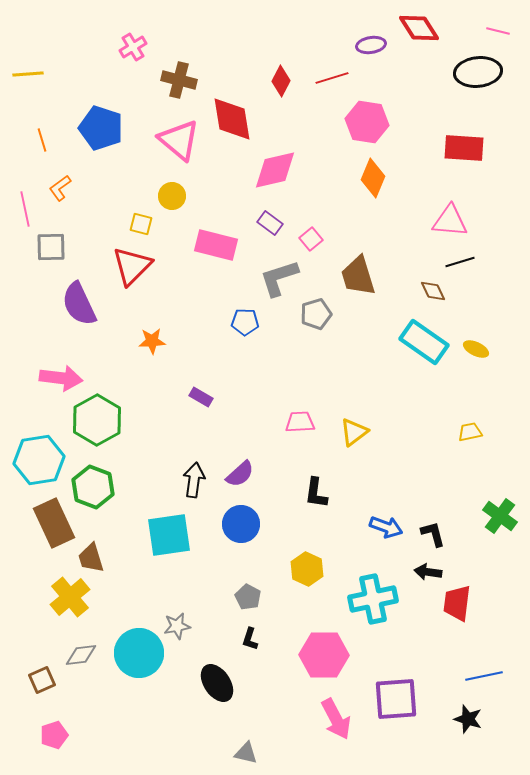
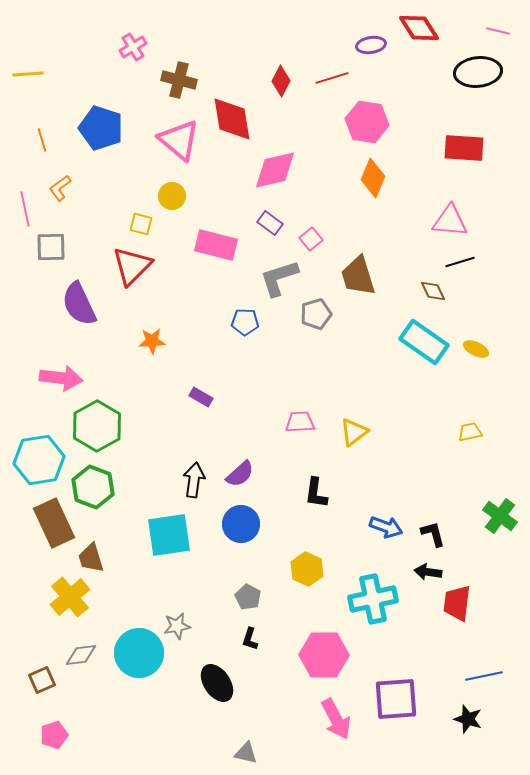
green hexagon at (97, 420): moved 6 px down
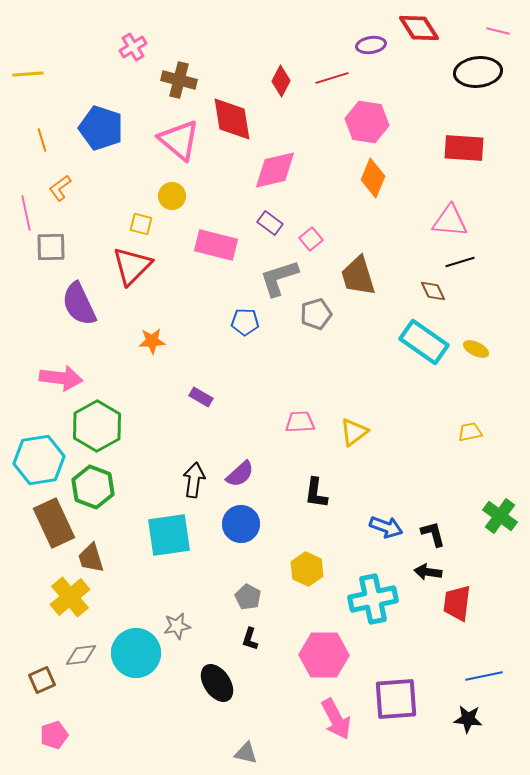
pink line at (25, 209): moved 1 px right, 4 px down
cyan circle at (139, 653): moved 3 px left
black star at (468, 719): rotated 12 degrees counterclockwise
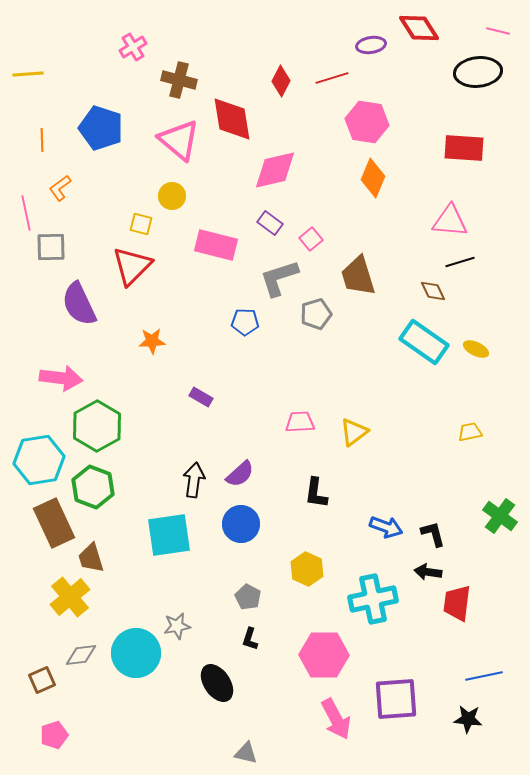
orange line at (42, 140): rotated 15 degrees clockwise
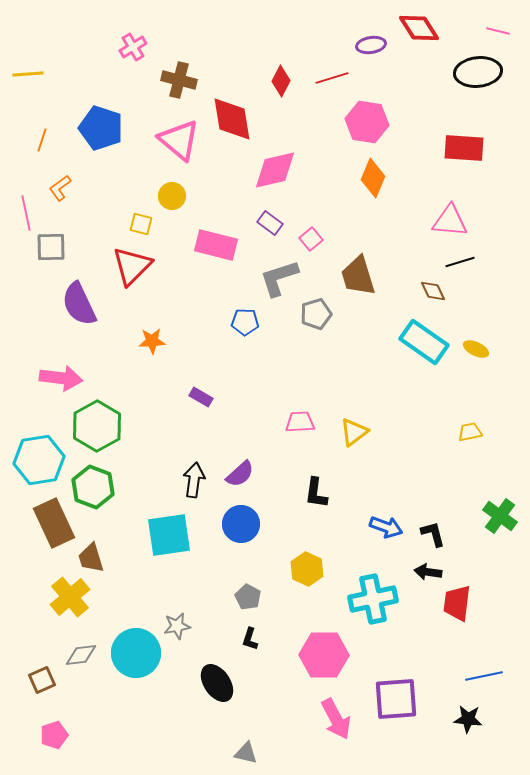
orange line at (42, 140): rotated 20 degrees clockwise
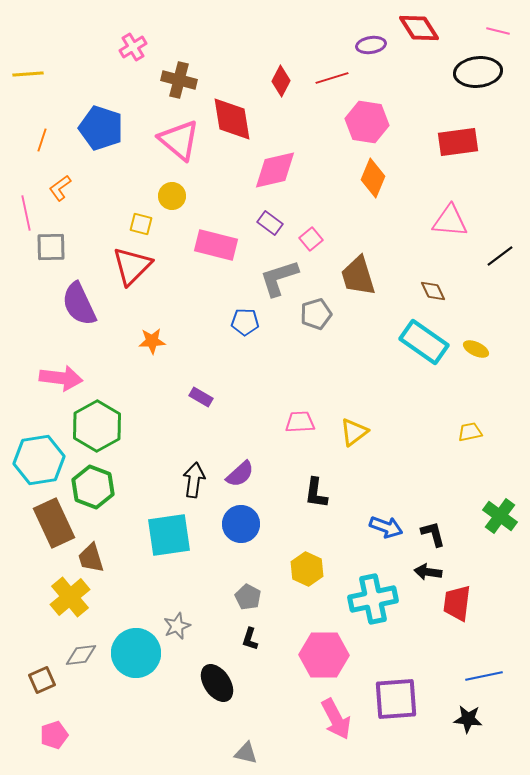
red rectangle at (464, 148): moved 6 px left, 6 px up; rotated 12 degrees counterclockwise
black line at (460, 262): moved 40 px right, 6 px up; rotated 20 degrees counterclockwise
gray star at (177, 626): rotated 12 degrees counterclockwise
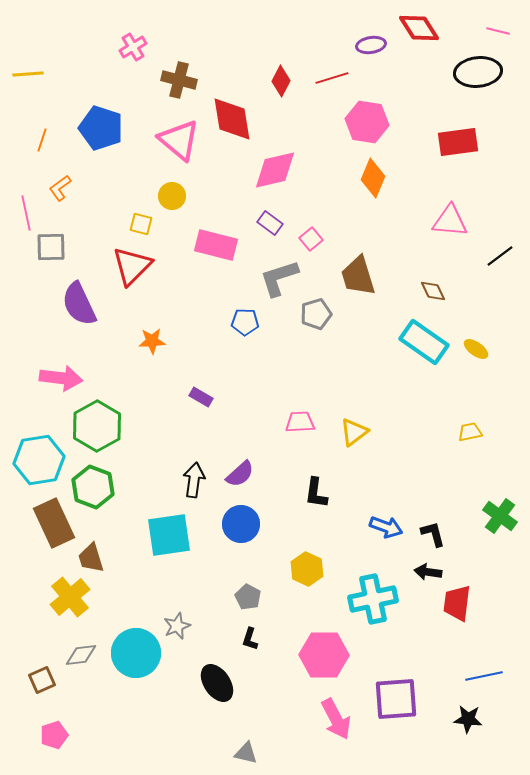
yellow ellipse at (476, 349): rotated 10 degrees clockwise
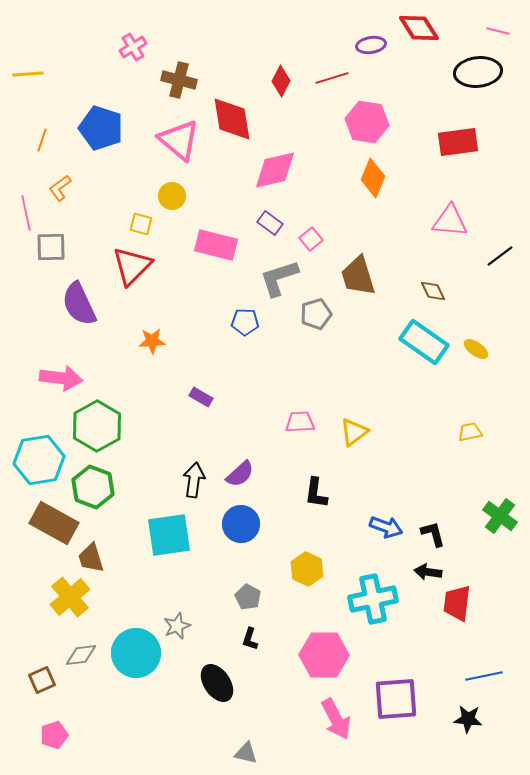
brown rectangle at (54, 523): rotated 36 degrees counterclockwise
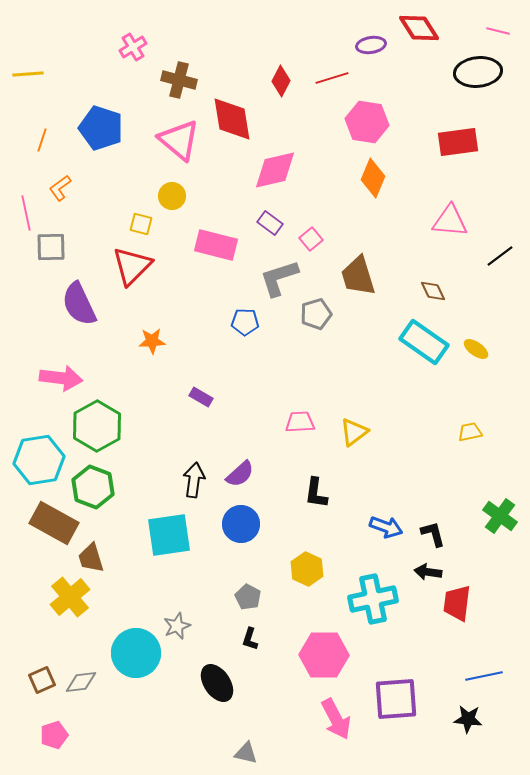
gray diamond at (81, 655): moved 27 px down
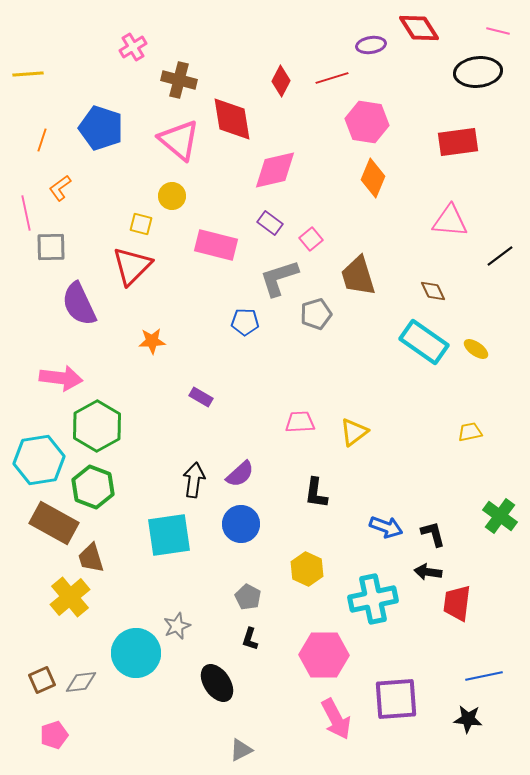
gray triangle at (246, 753): moved 5 px left, 3 px up; rotated 40 degrees counterclockwise
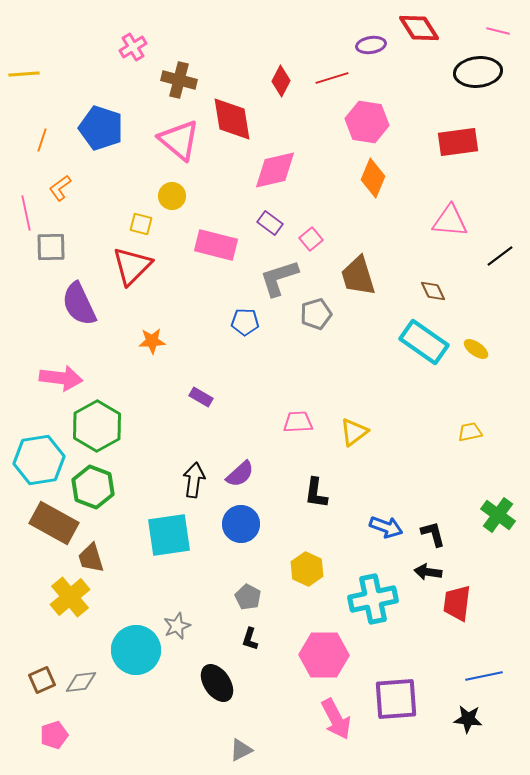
yellow line at (28, 74): moved 4 px left
pink trapezoid at (300, 422): moved 2 px left
green cross at (500, 516): moved 2 px left, 1 px up
cyan circle at (136, 653): moved 3 px up
